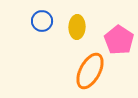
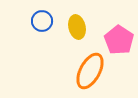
yellow ellipse: rotated 15 degrees counterclockwise
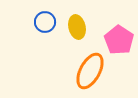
blue circle: moved 3 px right, 1 px down
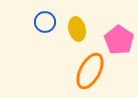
yellow ellipse: moved 2 px down
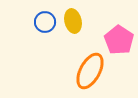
yellow ellipse: moved 4 px left, 8 px up
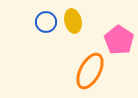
blue circle: moved 1 px right
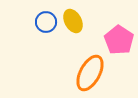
yellow ellipse: rotated 15 degrees counterclockwise
orange ellipse: moved 2 px down
